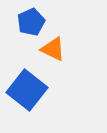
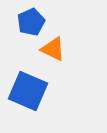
blue square: moved 1 px right, 1 px down; rotated 15 degrees counterclockwise
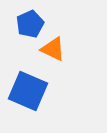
blue pentagon: moved 1 px left, 2 px down
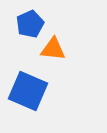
orange triangle: rotated 20 degrees counterclockwise
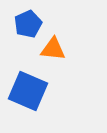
blue pentagon: moved 2 px left
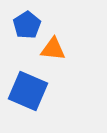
blue pentagon: moved 1 px left, 1 px down; rotated 8 degrees counterclockwise
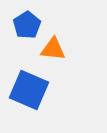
blue square: moved 1 px right, 1 px up
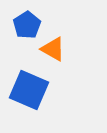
orange triangle: rotated 24 degrees clockwise
